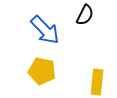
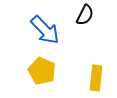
yellow pentagon: rotated 12 degrees clockwise
yellow rectangle: moved 1 px left, 4 px up
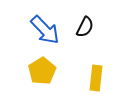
black semicircle: moved 12 px down
yellow pentagon: rotated 16 degrees clockwise
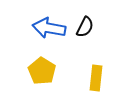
blue arrow: moved 4 px right, 2 px up; rotated 144 degrees clockwise
yellow pentagon: rotated 8 degrees counterclockwise
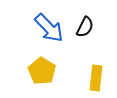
blue arrow: rotated 144 degrees counterclockwise
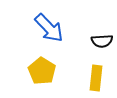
black semicircle: moved 17 px right, 14 px down; rotated 60 degrees clockwise
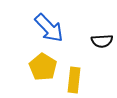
yellow pentagon: moved 1 px right, 4 px up
yellow rectangle: moved 22 px left, 2 px down
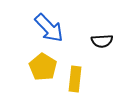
yellow rectangle: moved 1 px right, 1 px up
